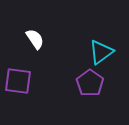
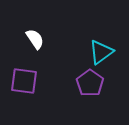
purple square: moved 6 px right
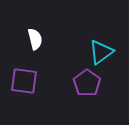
white semicircle: rotated 20 degrees clockwise
purple pentagon: moved 3 px left
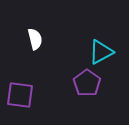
cyan triangle: rotated 8 degrees clockwise
purple square: moved 4 px left, 14 px down
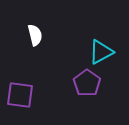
white semicircle: moved 4 px up
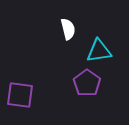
white semicircle: moved 33 px right, 6 px up
cyan triangle: moved 2 px left, 1 px up; rotated 20 degrees clockwise
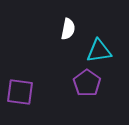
white semicircle: rotated 25 degrees clockwise
purple square: moved 3 px up
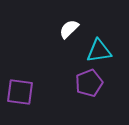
white semicircle: moved 1 px right; rotated 145 degrees counterclockwise
purple pentagon: moved 2 px right; rotated 16 degrees clockwise
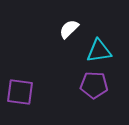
purple pentagon: moved 5 px right, 2 px down; rotated 24 degrees clockwise
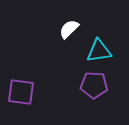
purple square: moved 1 px right
